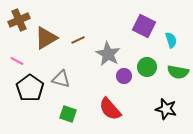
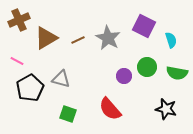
gray star: moved 16 px up
green semicircle: moved 1 px left, 1 px down
black pentagon: rotated 8 degrees clockwise
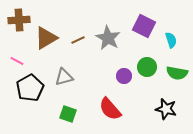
brown cross: rotated 20 degrees clockwise
gray triangle: moved 3 px right, 2 px up; rotated 30 degrees counterclockwise
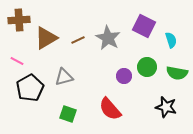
black star: moved 2 px up
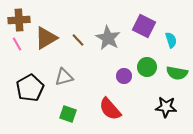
brown line: rotated 72 degrees clockwise
pink line: moved 17 px up; rotated 32 degrees clockwise
black star: rotated 10 degrees counterclockwise
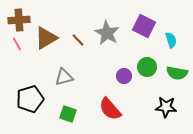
gray star: moved 1 px left, 5 px up
black pentagon: moved 11 px down; rotated 12 degrees clockwise
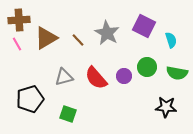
red semicircle: moved 14 px left, 31 px up
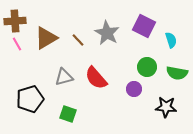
brown cross: moved 4 px left, 1 px down
purple circle: moved 10 px right, 13 px down
